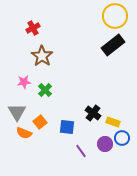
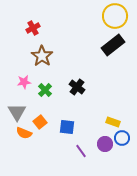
black cross: moved 16 px left, 26 px up
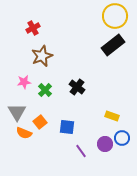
brown star: rotated 15 degrees clockwise
yellow rectangle: moved 1 px left, 6 px up
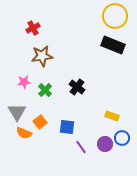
black rectangle: rotated 60 degrees clockwise
brown star: rotated 15 degrees clockwise
purple line: moved 4 px up
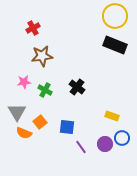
black rectangle: moved 2 px right
green cross: rotated 16 degrees counterclockwise
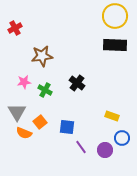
red cross: moved 18 px left
black rectangle: rotated 20 degrees counterclockwise
black cross: moved 4 px up
purple circle: moved 6 px down
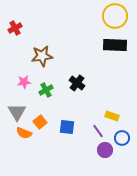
green cross: moved 1 px right; rotated 32 degrees clockwise
purple line: moved 17 px right, 16 px up
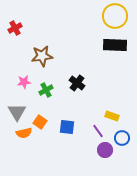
orange square: rotated 16 degrees counterclockwise
orange semicircle: rotated 35 degrees counterclockwise
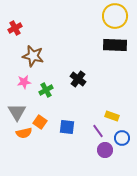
brown star: moved 9 px left; rotated 20 degrees clockwise
black cross: moved 1 px right, 4 px up
